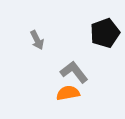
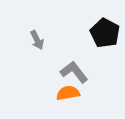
black pentagon: rotated 24 degrees counterclockwise
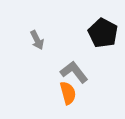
black pentagon: moved 2 px left
orange semicircle: rotated 85 degrees clockwise
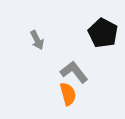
orange semicircle: moved 1 px down
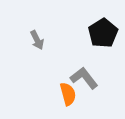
black pentagon: rotated 12 degrees clockwise
gray L-shape: moved 10 px right, 6 px down
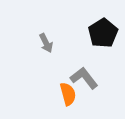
gray arrow: moved 9 px right, 3 px down
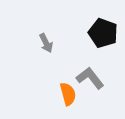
black pentagon: rotated 20 degrees counterclockwise
gray L-shape: moved 6 px right
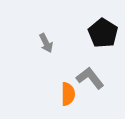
black pentagon: rotated 12 degrees clockwise
orange semicircle: rotated 15 degrees clockwise
